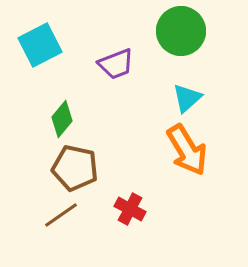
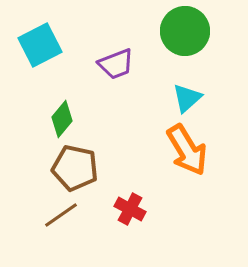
green circle: moved 4 px right
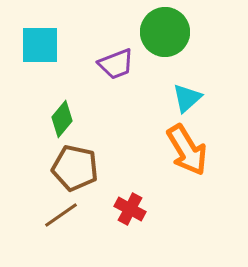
green circle: moved 20 px left, 1 px down
cyan square: rotated 27 degrees clockwise
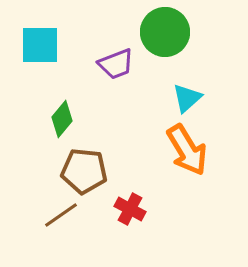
brown pentagon: moved 9 px right, 3 px down; rotated 6 degrees counterclockwise
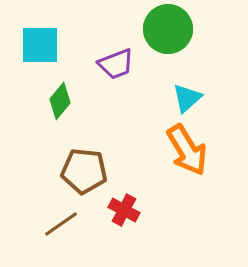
green circle: moved 3 px right, 3 px up
green diamond: moved 2 px left, 18 px up
red cross: moved 6 px left, 1 px down
brown line: moved 9 px down
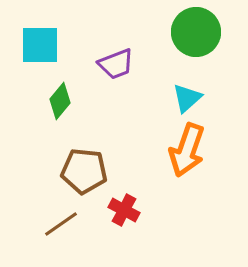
green circle: moved 28 px right, 3 px down
orange arrow: rotated 50 degrees clockwise
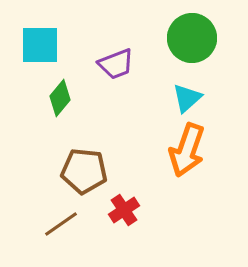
green circle: moved 4 px left, 6 px down
green diamond: moved 3 px up
red cross: rotated 28 degrees clockwise
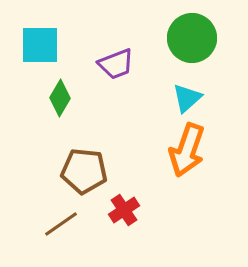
green diamond: rotated 9 degrees counterclockwise
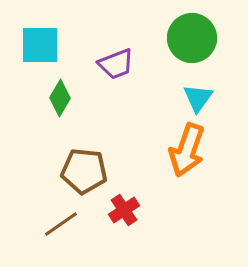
cyan triangle: moved 11 px right; rotated 12 degrees counterclockwise
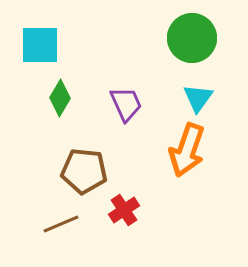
purple trapezoid: moved 10 px right, 40 px down; rotated 93 degrees counterclockwise
brown line: rotated 12 degrees clockwise
